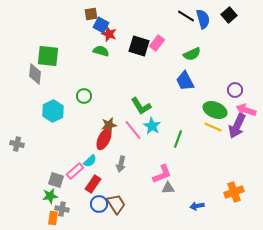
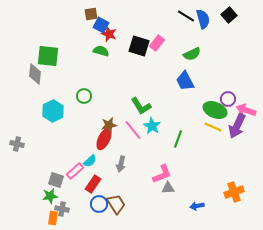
purple circle at (235, 90): moved 7 px left, 9 px down
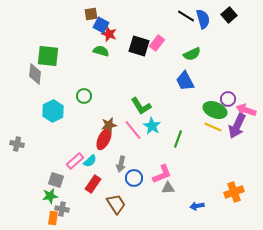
pink rectangle at (75, 171): moved 10 px up
blue circle at (99, 204): moved 35 px right, 26 px up
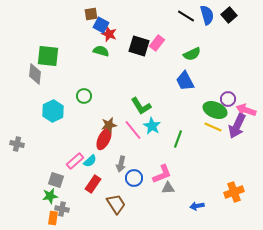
blue semicircle at (203, 19): moved 4 px right, 4 px up
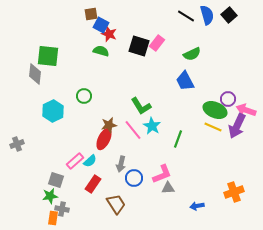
gray cross at (17, 144): rotated 32 degrees counterclockwise
